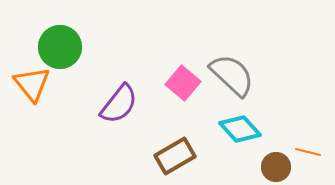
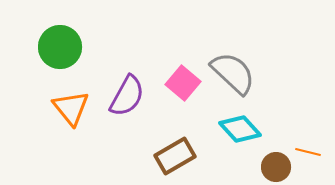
gray semicircle: moved 1 px right, 2 px up
orange triangle: moved 39 px right, 24 px down
purple semicircle: moved 8 px right, 8 px up; rotated 9 degrees counterclockwise
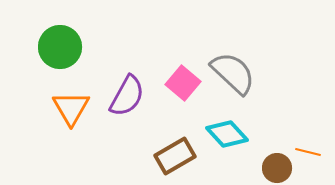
orange triangle: rotated 9 degrees clockwise
cyan diamond: moved 13 px left, 5 px down
brown circle: moved 1 px right, 1 px down
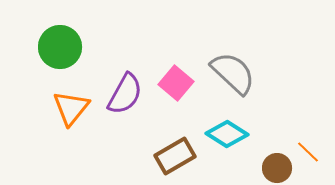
pink square: moved 7 px left
purple semicircle: moved 2 px left, 2 px up
orange triangle: rotated 9 degrees clockwise
cyan diamond: rotated 15 degrees counterclockwise
orange line: rotated 30 degrees clockwise
